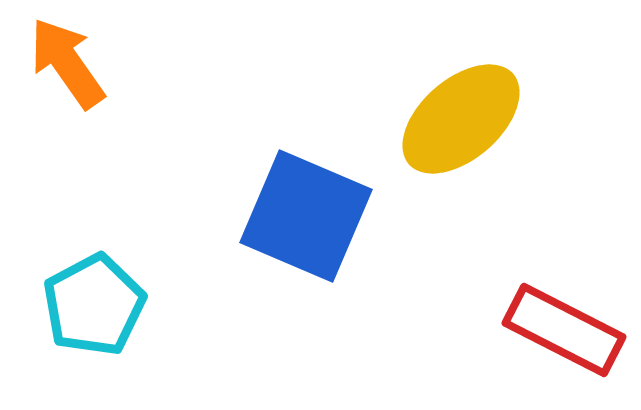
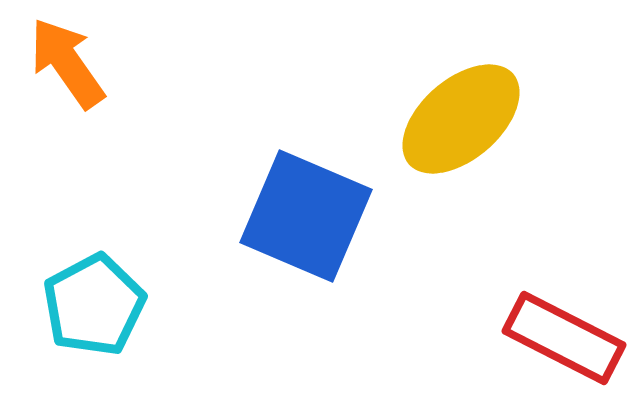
red rectangle: moved 8 px down
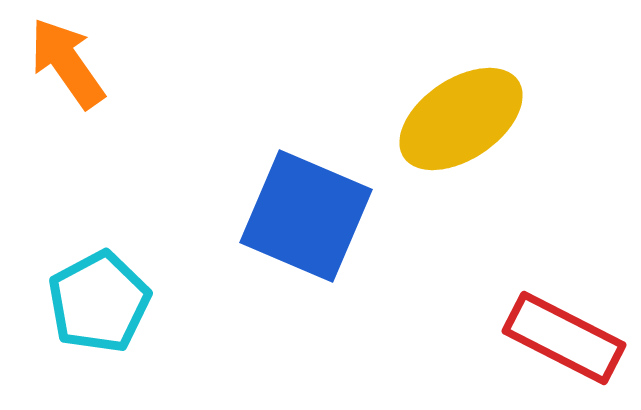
yellow ellipse: rotated 7 degrees clockwise
cyan pentagon: moved 5 px right, 3 px up
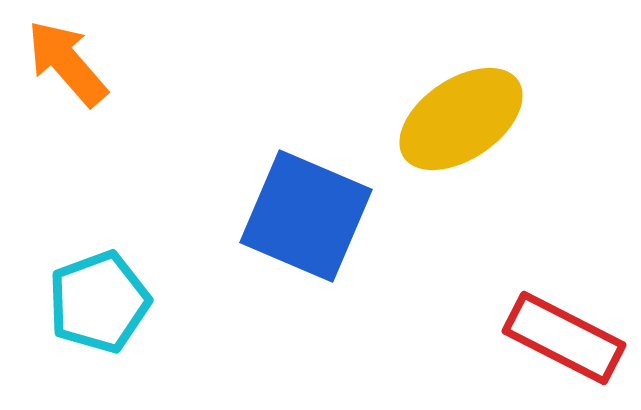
orange arrow: rotated 6 degrees counterclockwise
cyan pentagon: rotated 8 degrees clockwise
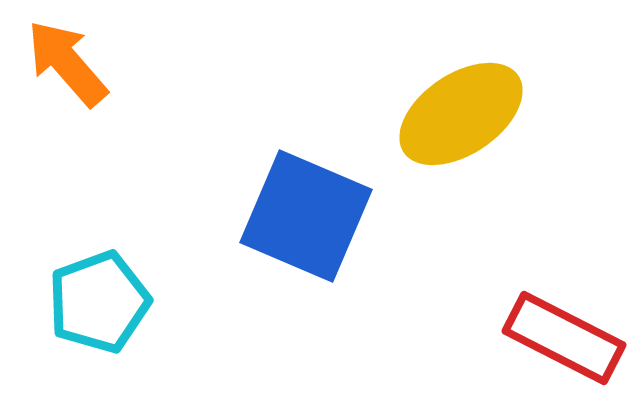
yellow ellipse: moved 5 px up
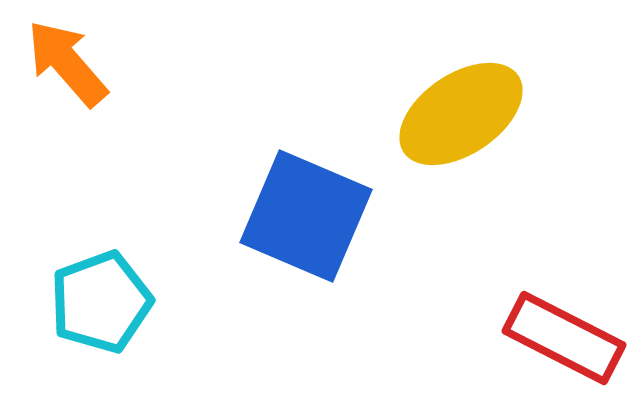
cyan pentagon: moved 2 px right
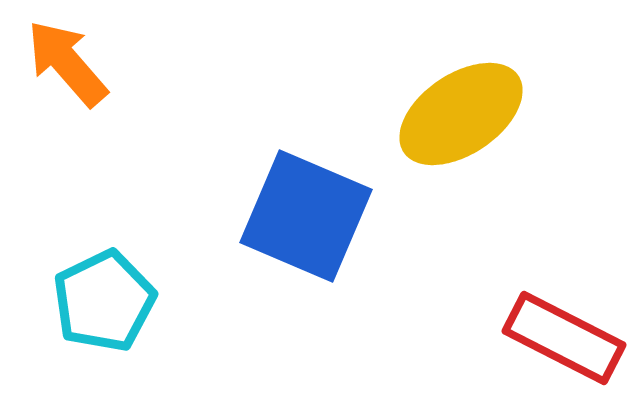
cyan pentagon: moved 3 px right, 1 px up; rotated 6 degrees counterclockwise
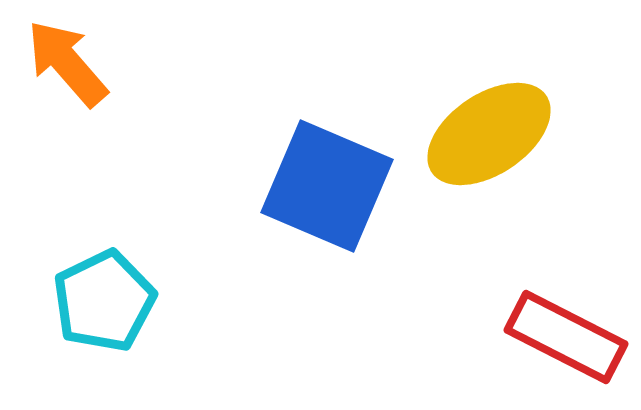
yellow ellipse: moved 28 px right, 20 px down
blue square: moved 21 px right, 30 px up
red rectangle: moved 2 px right, 1 px up
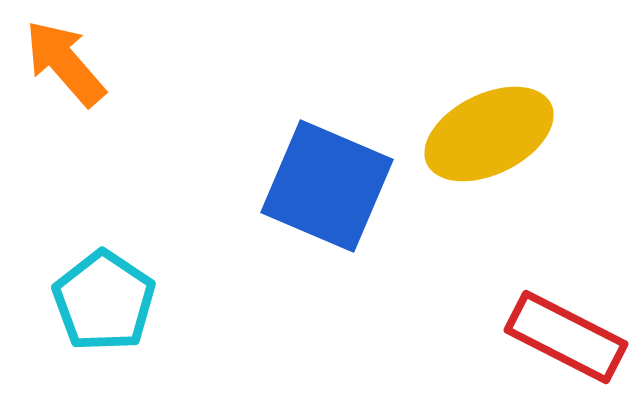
orange arrow: moved 2 px left
yellow ellipse: rotated 8 degrees clockwise
cyan pentagon: rotated 12 degrees counterclockwise
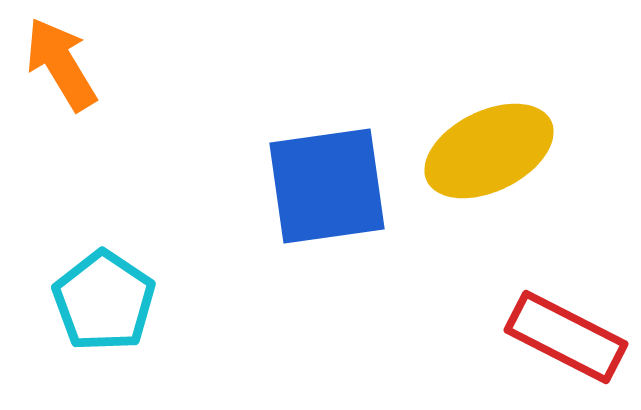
orange arrow: moved 4 px left, 1 px down; rotated 10 degrees clockwise
yellow ellipse: moved 17 px down
blue square: rotated 31 degrees counterclockwise
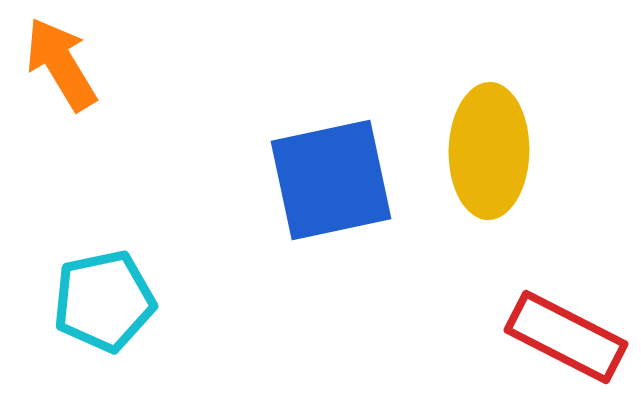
yellow ellipse: rotated 63 degrees counterclockwise
blue square: moved 4 px right, 6 px up; rotated 4 degrees counterclockwise
cyan pentagon: rotated 26 degrees clockwise
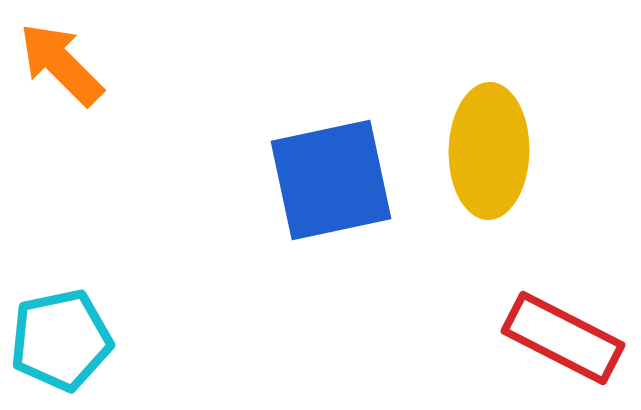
orange arrow: rotated 14 degrees counterclockwise
cyan pentagon: moved 43 px left, 39 px down
red rectangle: moved 3 px left, 1 px down
